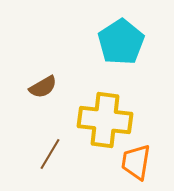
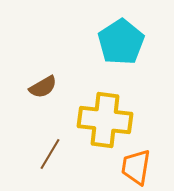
orange trapezoid: moved 5 px down
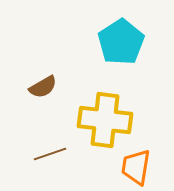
brown line: rotated 40 degrees clockwise
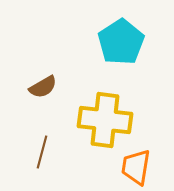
brown line: moved 8 px left, 2 px up; rotated 56 degrees counterclockwise
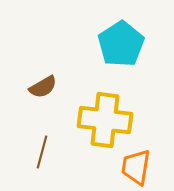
cyan pentagon: moved 2 px down
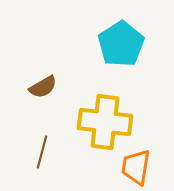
yellow cross: moved 2 px down
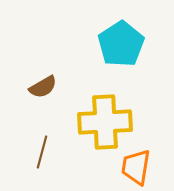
yellow cross: rotated 10 degrees counterclockwise
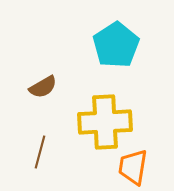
cyan pentagon: moved 5 px left, 1 px down
brown line: moved 2 px left
orange trapezoid: moved 3 px left
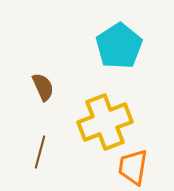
cyan pentagon: moved 3 px right, 1 px down
brown semicircle: rotated 84 degrees counterclockwise
yellow cross: rotated 18 degrees counterclockwise
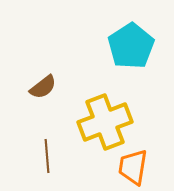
cyan pentagon: moved 12 px right
brown semicircle: rotated 76 degrees clockwise
brown line: moved 7 px right, 4 px down; rotated 20 degrees counterclockwise
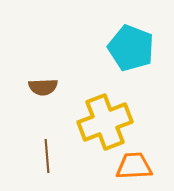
cyan pentagon: moved 2 px down; rotated 18 degrees counterclockwise
brown semicircle: rotated 36 degrees clockwise
orange trapezoid: moved 1 px right, 1 px up; rotated 78 degrees clockwise
